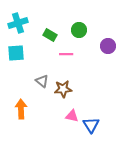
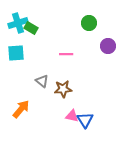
green circle: moved 10 px right, 7 px up
green rectangle: moved 19 px left, 7 px up
orange arrow: rotated 42 degrees clockwise
blue triangle: moved 6 px left, 5 px up
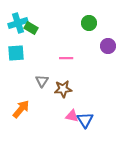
pink line: moved 4 px down
gray triangle: rotated 24 degrees clockwise
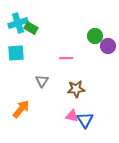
green circle: moved 6 px right, 13 px down
brown star: moved 13 px right
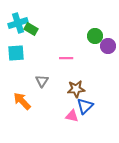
green rectangle: moved 1 px down
orange arrow: moved 1 px right, 8 px up; rotated 84 degrees counterclockwise
blue triangle: moved 14 px up; rotated 18 degrees clockwise
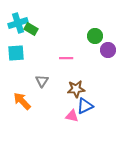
purple circle: moved 4 px down
blue triangle: rotated 18 degrees clockwise
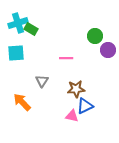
orange arrow: moved 1 px down
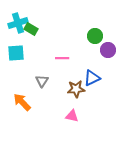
pink line: moved 4 px left
blue triangle: moved 7 px right, 28 px up
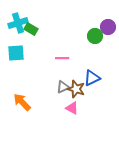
purple circle: moved 23 px up
gray triangle: moved 21 px right, 6 px down; rotated 32 degrees clockwise
brown star: rotated 24 degrees clockwise
pink triangle: moved 8 px up; rotated 16 degrees clockwise
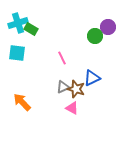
cyan square: moved 1 px right; rotated 12 degrees clockwise
pink line: rotated 64 degrees clockwise
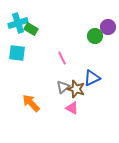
gray triangle: rotated 16 degrees counterclockwise
orange arrow: moved 9 px right, 1 px down
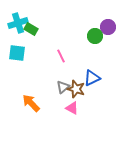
pink line: moved 1 px left, 2 px up
